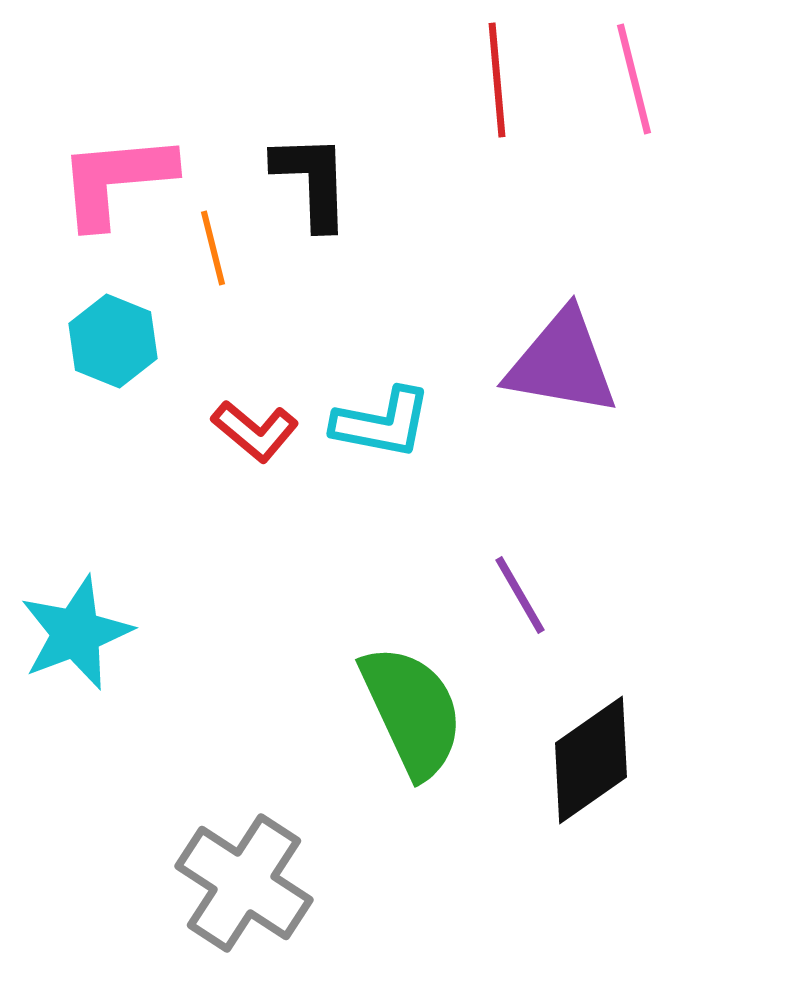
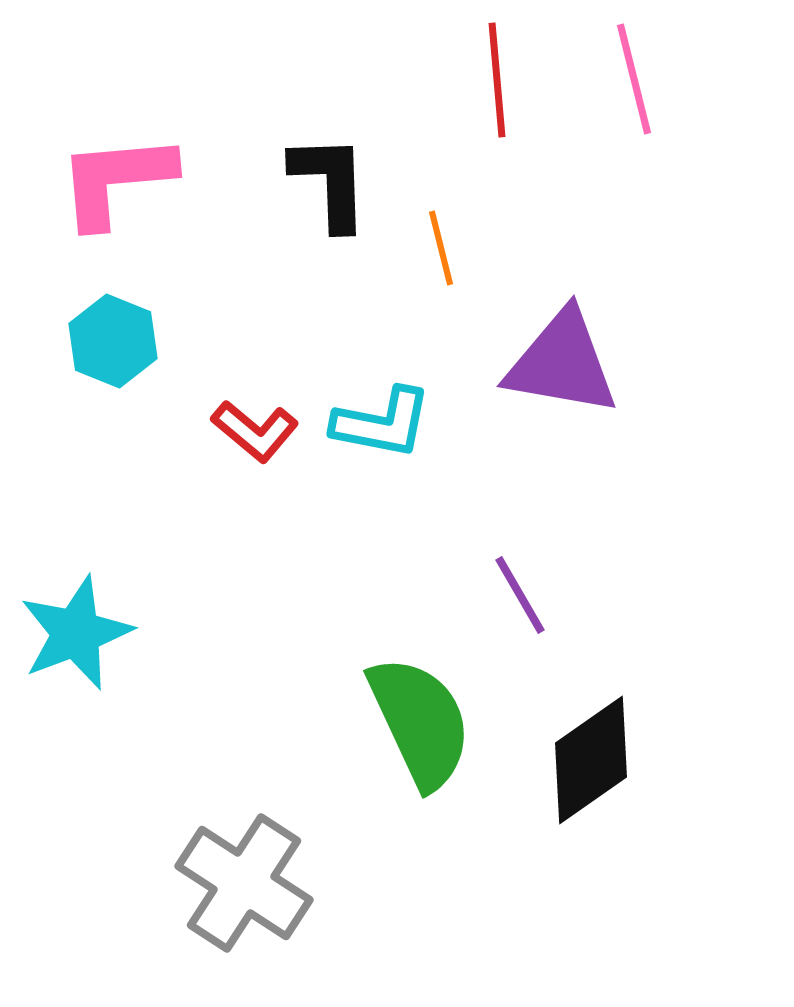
black L-shape: moved 18 px right, 1 px down
orange line: moved 228 px right
green semicircle: moved 8 px right, 11 px down
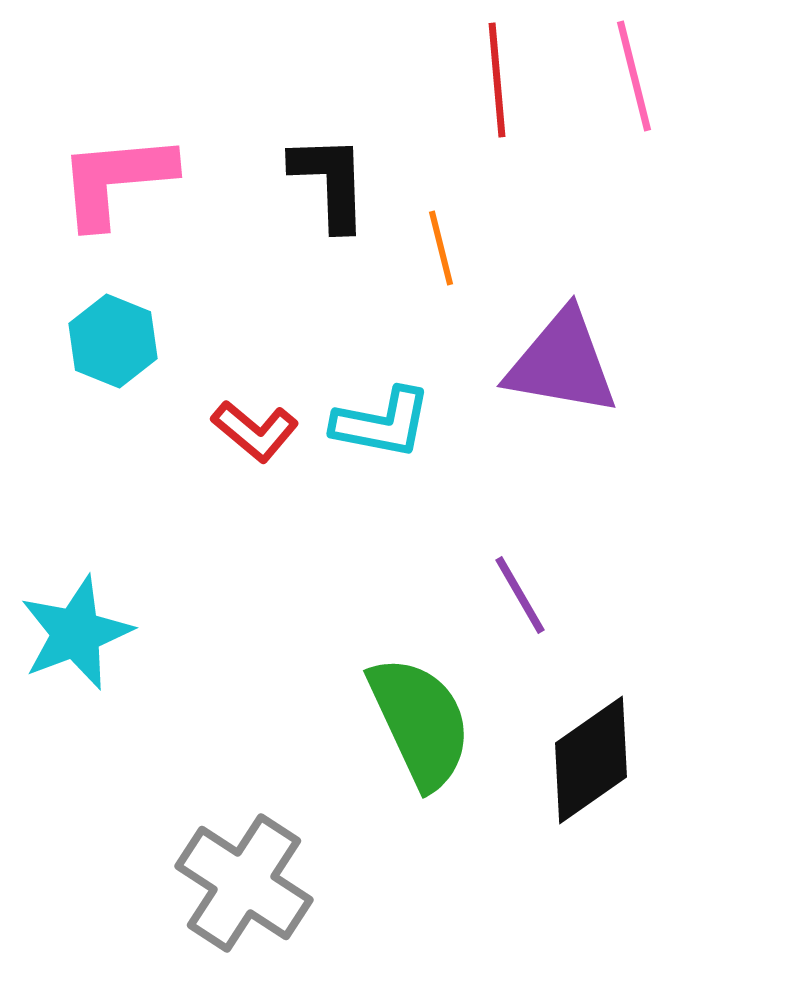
pink line: moved 3 px up
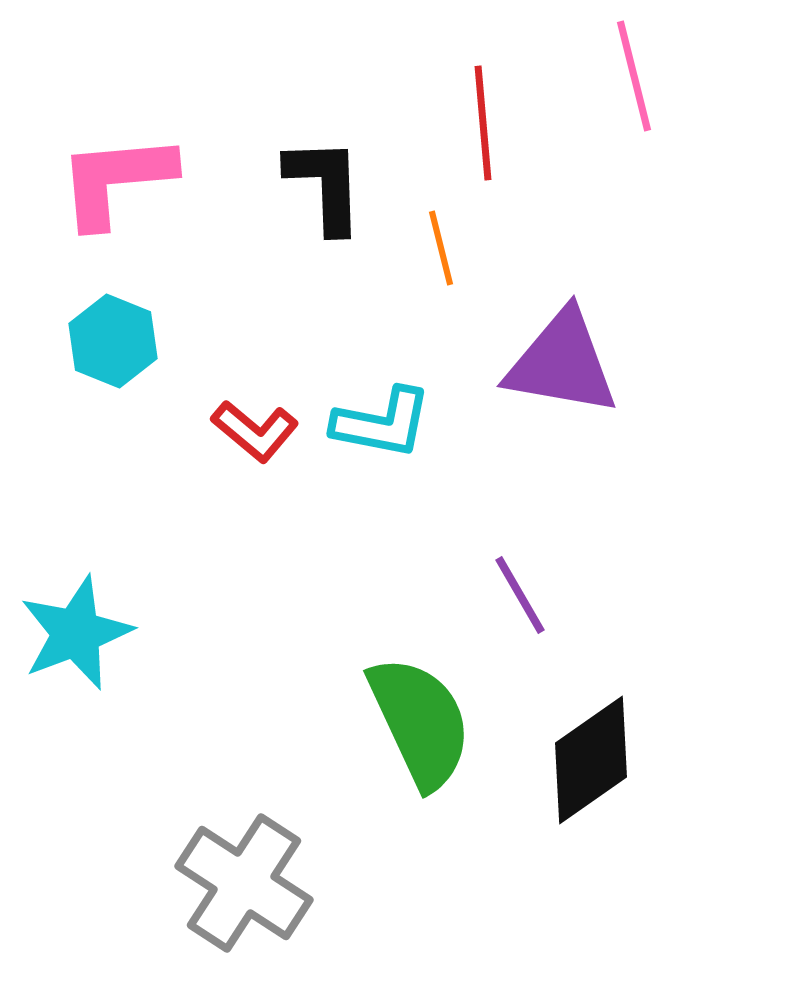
red line: moved 14 px left, 43 px down
black L-shape: moved 5 px left, 3 px down
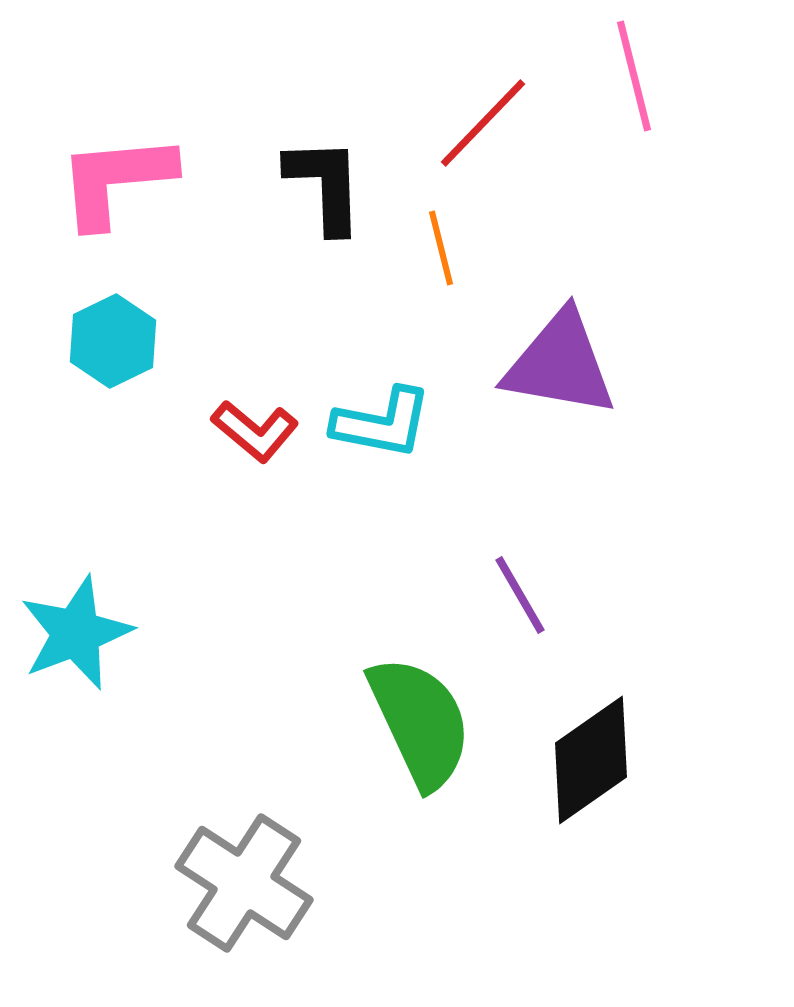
red line: rotated 49 degrees clockwise
cyan hexagon: rotated 12 degrees clockwise
purple triangle: moved 2 px left, 1 px down
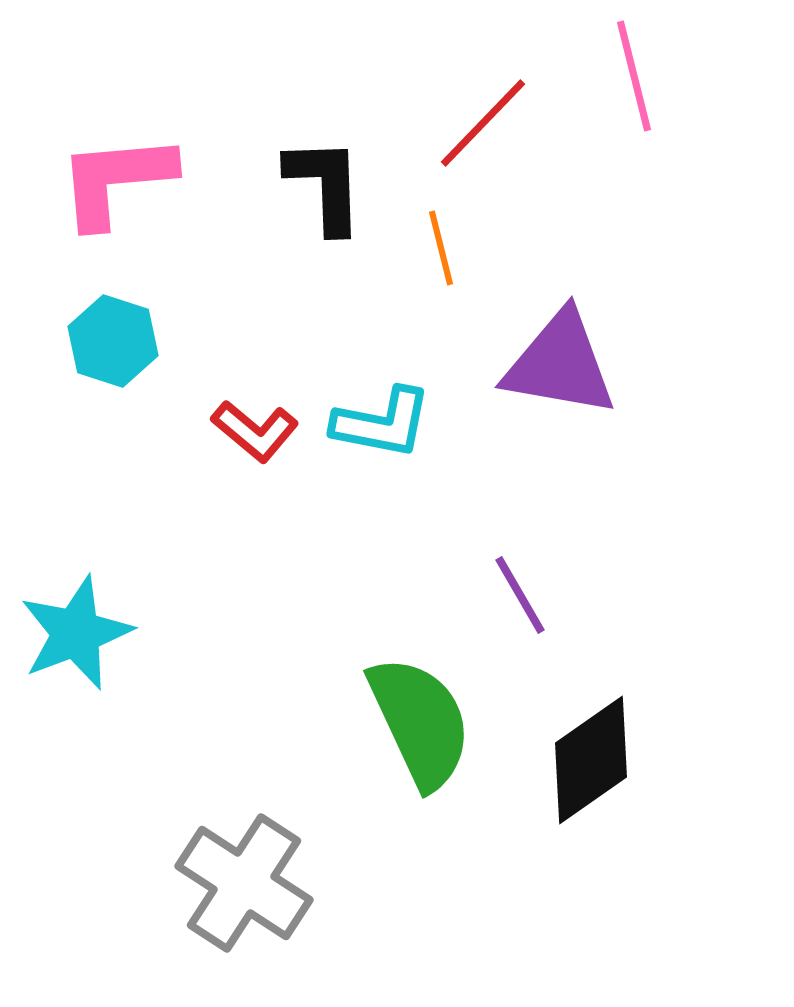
cyan hexagon: rotated 16 degrees counterclockwise
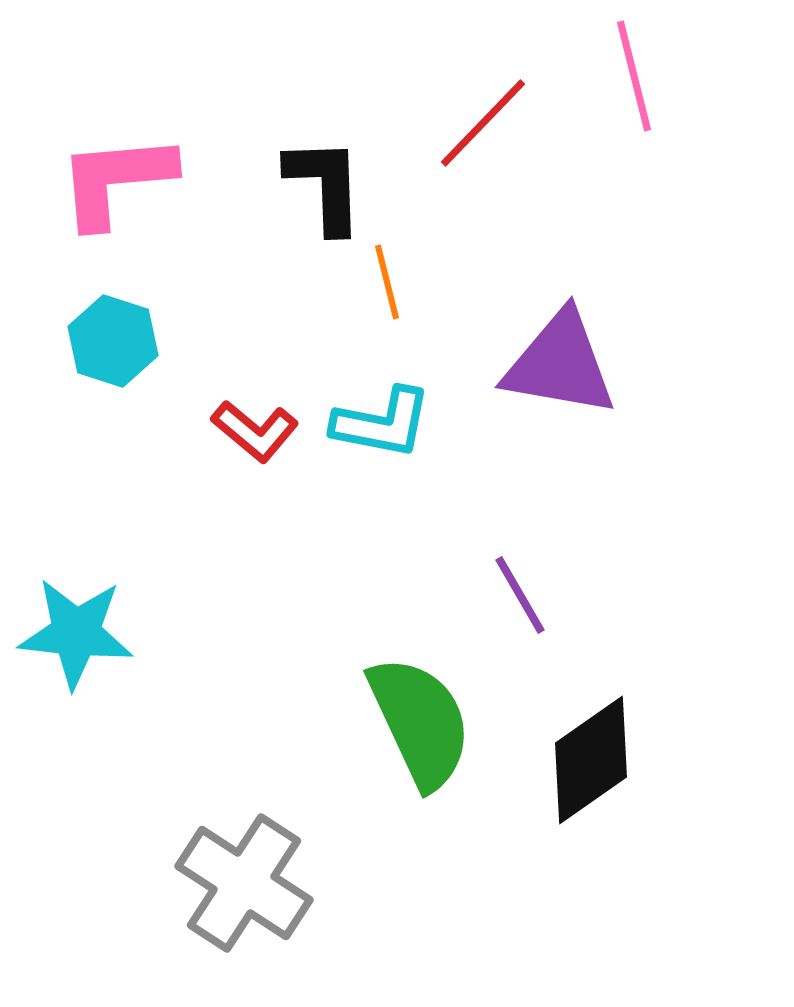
orange line: moved 54 px left, 34 px down
cyan star: rotated 27 degrees clockwise
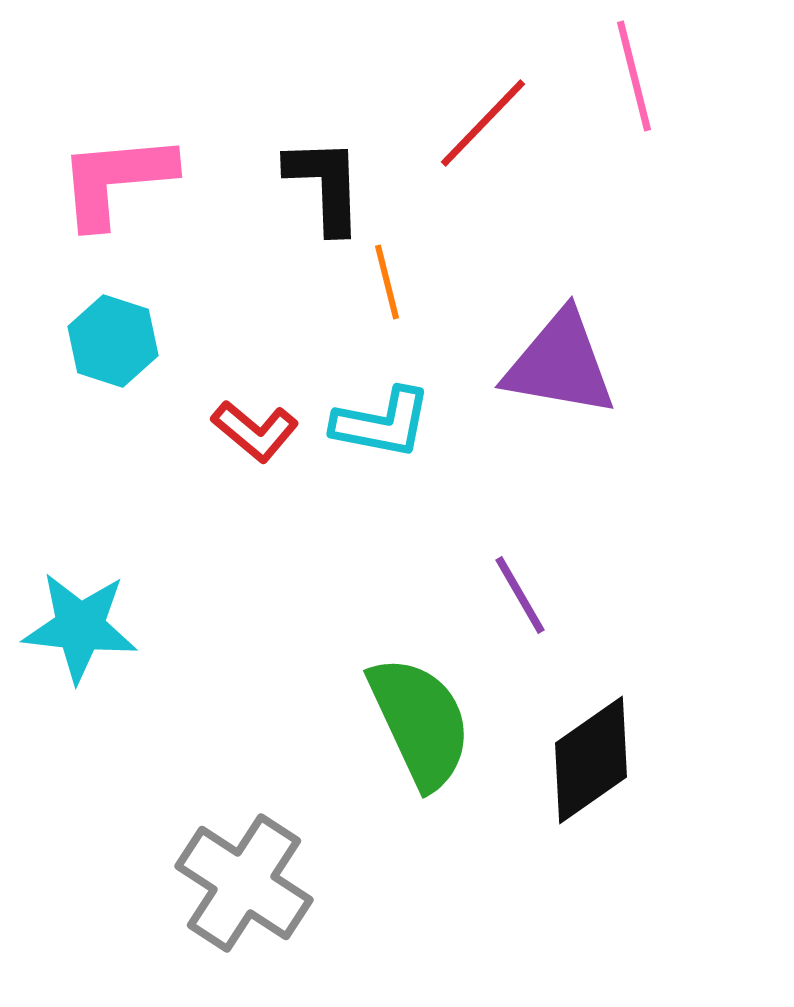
cyan star: moved 4 px right, 6 px up
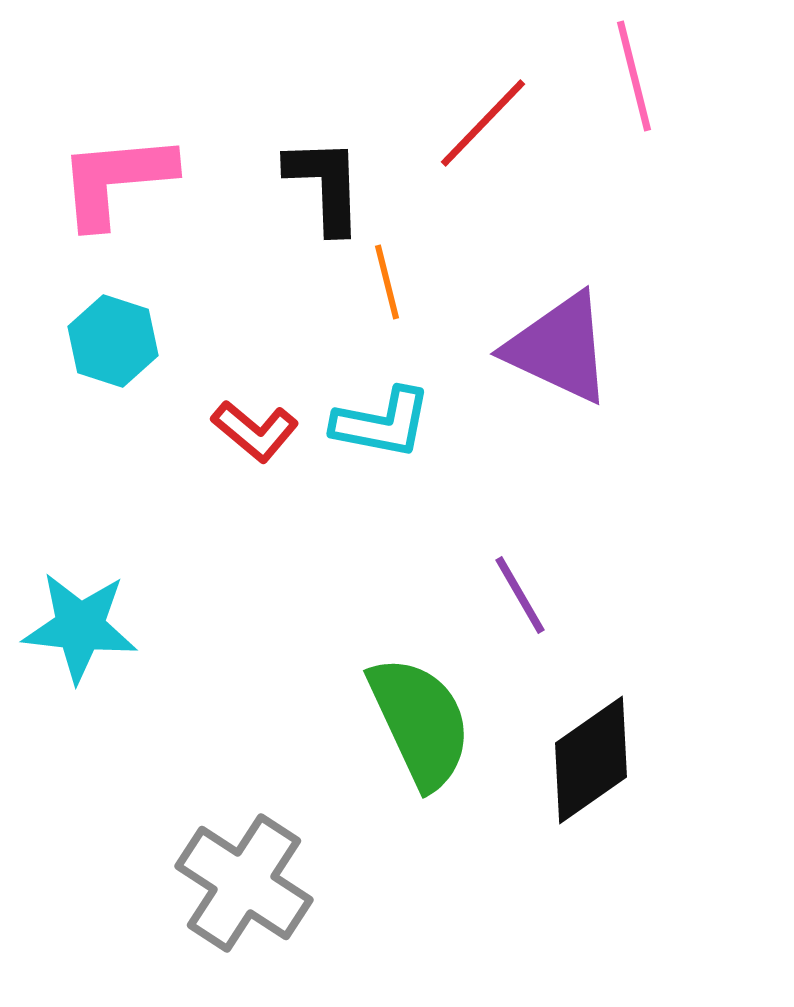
purple triangle: moved 1 px left, 16 px up; rotated 15 degrees clockwise
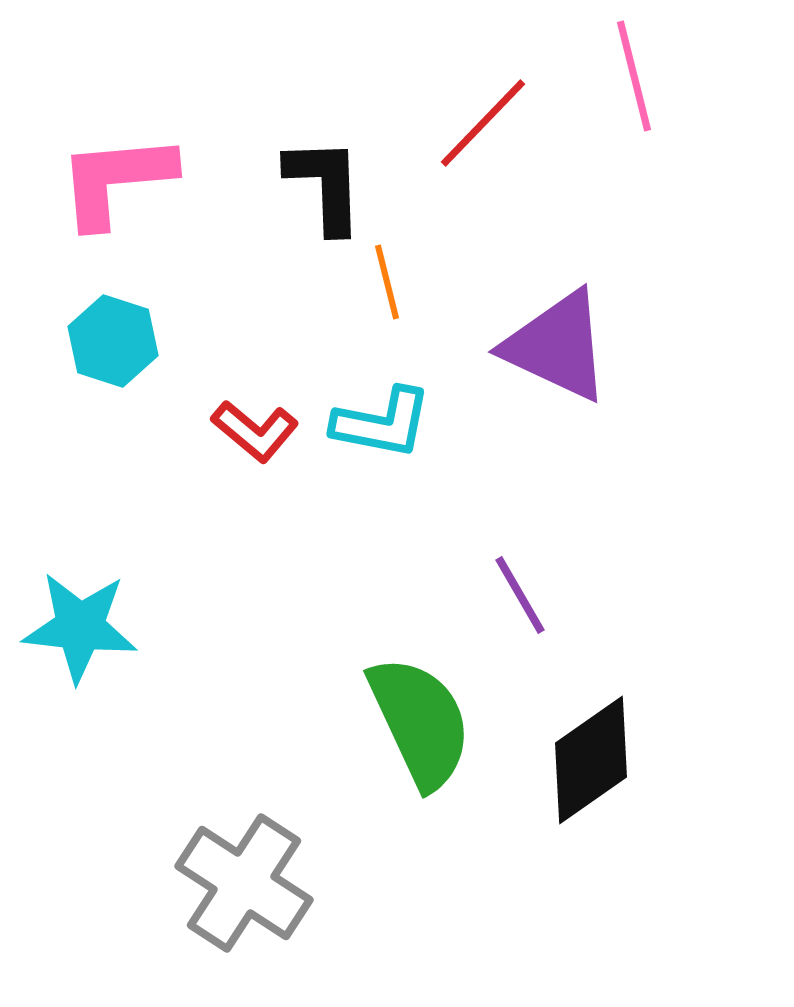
purple triangle: moved 2 px left, 2 px up
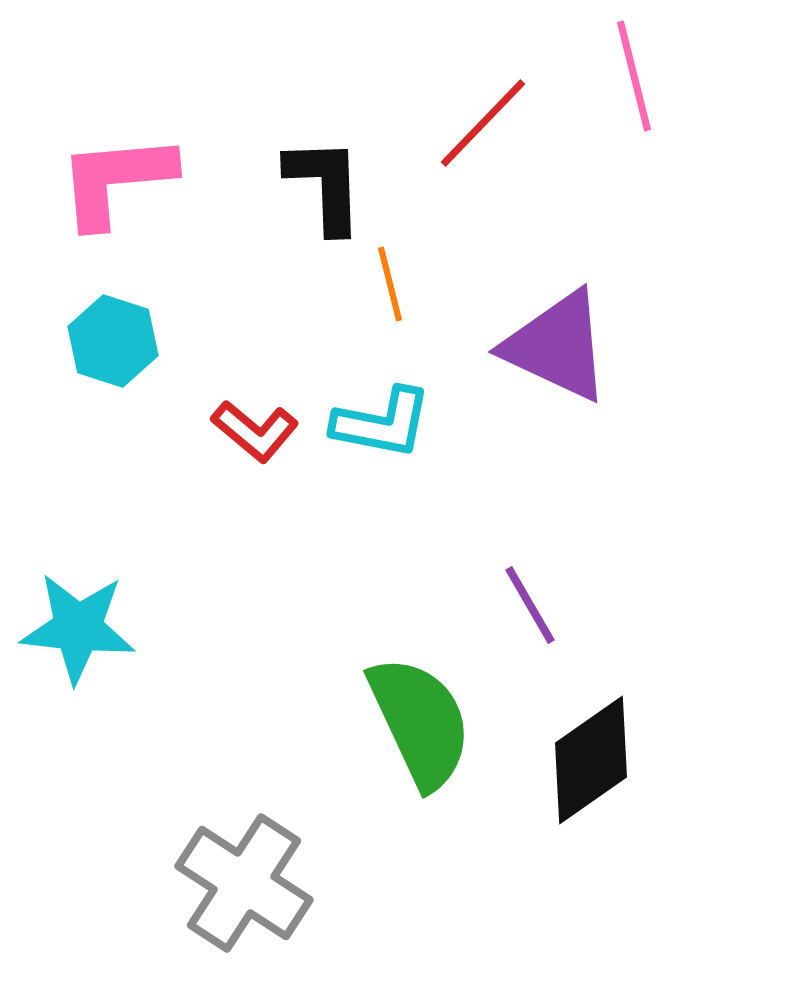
orange line: moved 3 px right, 2 px down
purple line: moved 10 px right, 10 px down
cyan star: moved 2 px left, 1 px down
